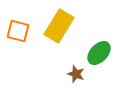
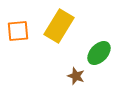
orange square: rotated 20 degrees counterclockwise
brown star: moved 2 px down
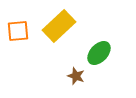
yellow rectangle: rotated 16 degrees clockwise
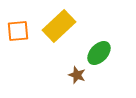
brown star: moved 1 px right, 1 px up
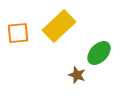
orange square: moved 2 px down
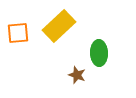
green ellipse: rotated 45 degrees counterclockwise
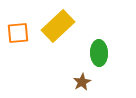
yellow rectangle: moved 1 px left
brown star: moved 5 px right, 7 px down; rotated 24 degrees clockwise
